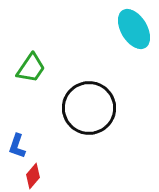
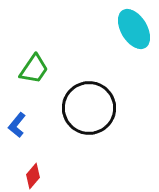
green trapezoid: moved 3 px right, 1 px down
blue L-shape: moved 21 px up; rotated 20 degrees clockwise
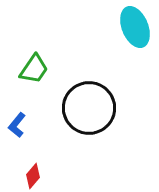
cyan ellipse: moved 1 px right, 2 px up; rotated 9 degrees clockwise
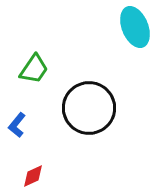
red diamond: rotated 25 degrees clockwise
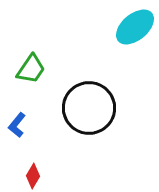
cyan ellipse: rotated 72 degrees clockwise
green trapezoid: moved 3 px left
red diamond: rotated 35 degrees counterclockwise
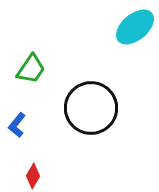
black circle: moved 2 px right
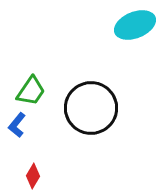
cyan ellipse: moved 2 px up; rotated 18 degrees clockwise
green trapezoid: moved 22 px down
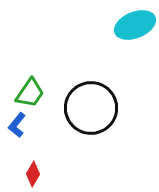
green trapezoid: moved 1 px left, 2 px down
red diamond: moved 2 px up
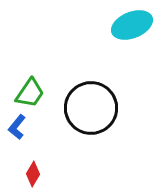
cyan ellipse: moved 3 px left
blue L-shape: moved 2 px down
